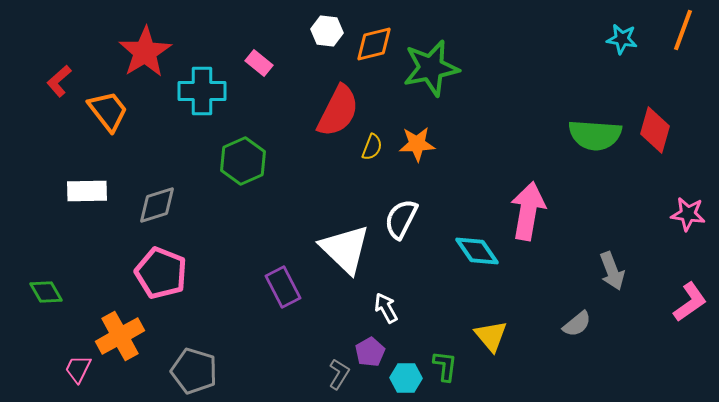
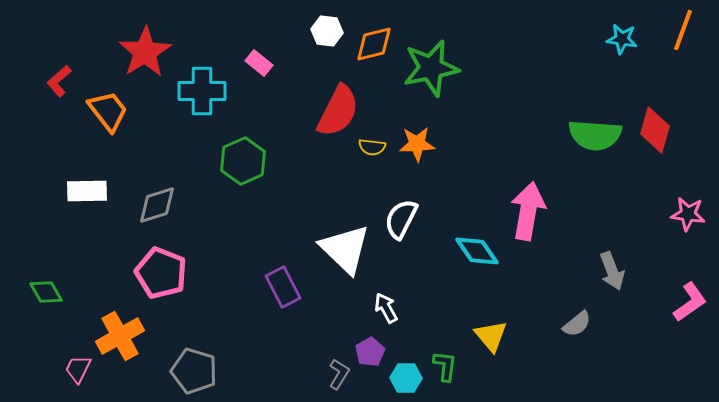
yellow semicircle: rotated 76 degrees clockwise
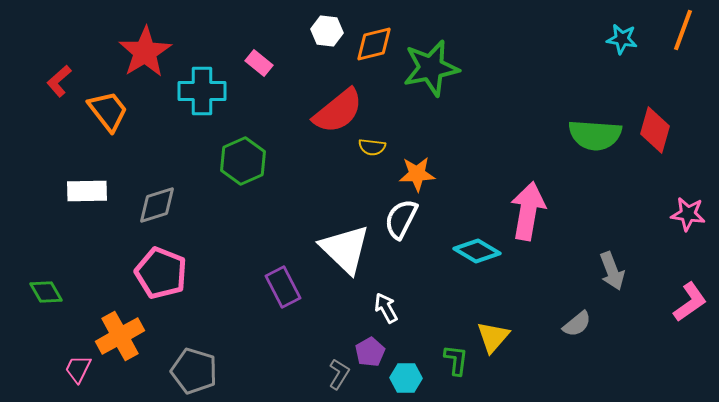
red semicircle: rotated 24 degrees clockwise
orange star: moved 30 px down
cyan diamond: rotated 24 degrees counterclockwise
yellow triangle: moved 2 px right, 1 px down; rotated 21 degrees clockwise
green L-shape: moved 11 px right, 6 px up
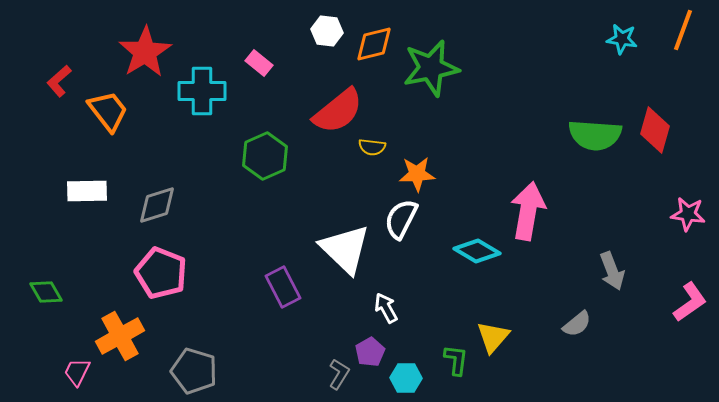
green hexagon: moved 22 px right, 5 px up
pink trapezoid: moved 1 px left, 3 px down
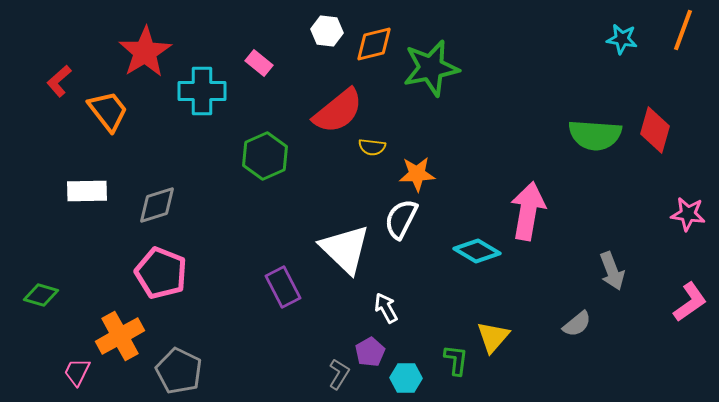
green diamond: moved 5 px left, 3 px down; rotated 44 degrees counterclockwise
gray pentagon: moved 15 px left; rotated 9 degrees clockwise
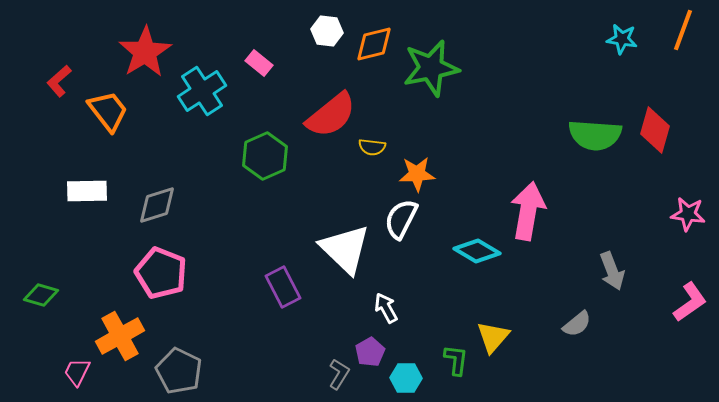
cyan cross: rotated 33 degrees counterclockwise
red semicircle: moved 7 px left, 4 px down
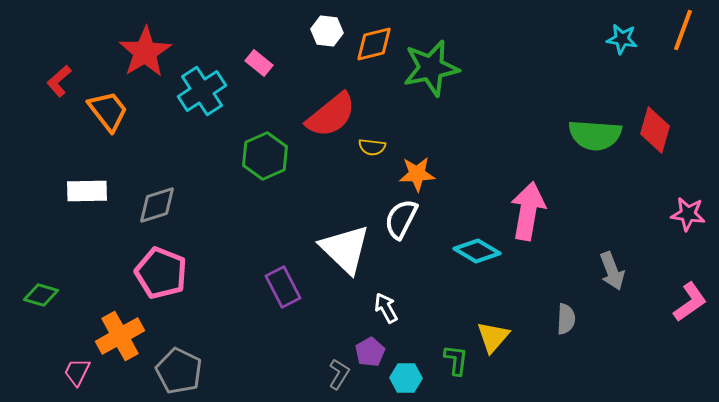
gray semicircle: moved 11 px left, 5 px up; rotated 48 degrees counterclockwise
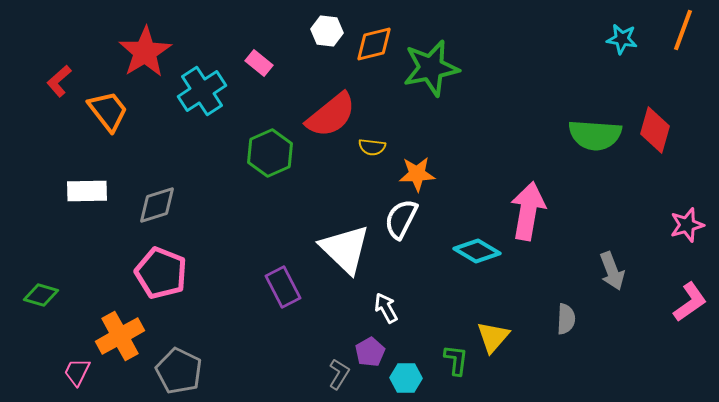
green hexagon: moved 5 px right, 3 px up
pink star: moved 1 px left, 11 px down; rotated 24 degrees counterclockwise
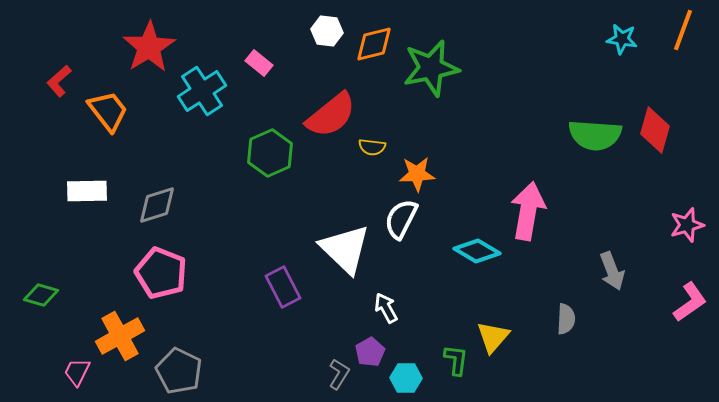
red star: moved 4 px right, 5 px up
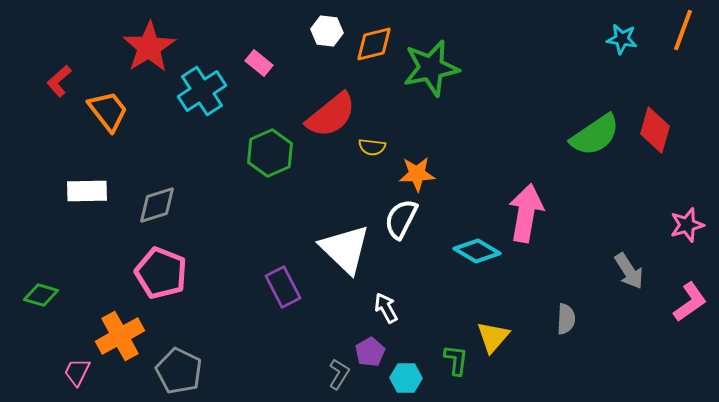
green semicircle: rotated 38 degrees counterclockwise
pink arrow: moved 2 px left, 2 px down
gray arrow: moved 17 px right; rotated 12 degrees counterclockwise
